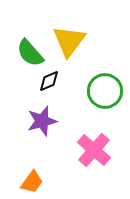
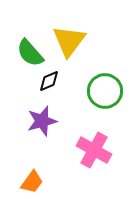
pink cross: rotated 12 degrees counterclockwise
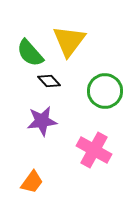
black diamond: rotated 70 degrees clockwise
purple star: rotated 8 degrees clockwise
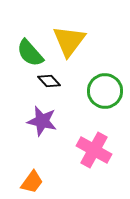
purple star: rotated 20 degrees clockwise
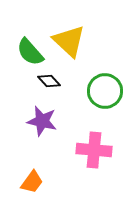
yellow triangle: rotated 24 degrees counterclockwise
green semicircle: moved 1 px up
pink cross: rotated 24 degrees counterclockwise
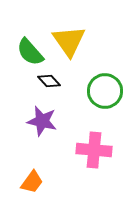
yellow triangle: rotated 12 degrees clockwise
